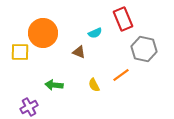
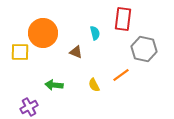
red rectangle: rotated 30 degrees clockwise
cyan semicircle: rotated 80 degrees counterclockwise
brown triangle: moved 3 px left
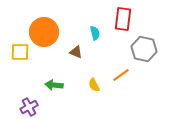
orange circle: moved 1 px right, 1 px up
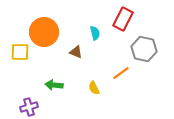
red rectangle: rotated 20 degrees clockwise
orange line: moved 2 px up
yellow semicircle: moved 3 px down
purple cross: rotated 12 degrees clockwise
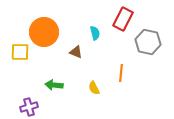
gray hexagon: moved 4 px right, 7 px up
orange line: rotated 48 degrees counterclockwise
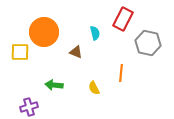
gray hexagon: moved 1 px down
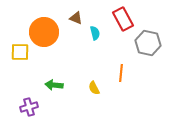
red rectangle: rotated 55 degrees counterclockwise
brown triangle: moved 34 px up
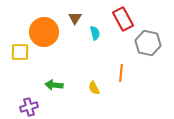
brown triangle: moved 1 px left; rotated 40 degrees clockwise
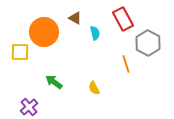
brown triangle: rotated 32 degrees counterclockwise
gray hexagon: rotated 15 degrees clockwise
orange line: moved 5 px right, 9 px up; rotated 24 degrees counterclockwise
green arrow: moved 3 px up; rotated 30 degrees clockwise
purple cross: rotated 24 degrees counterclockwise
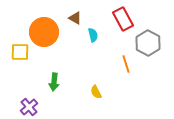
cyan semicircle: moved 2 px left, 2 px down
green arrow: rotated 120 degrees counterclockwise
yellow semicircle: moved 2 px right, 4 px down
